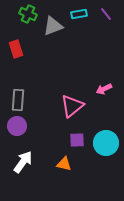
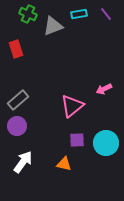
gray rectangle: rotated 45 degrees clockwise
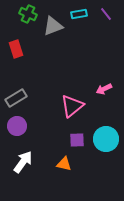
gray rectangle: moved 2 px left, 2 px up; rotated 10 degrees clockwise
cyan circle: moved 4 px up
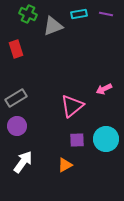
purple line: rotated 40 degrees counterclockwise
orange triangle: moved 1 px right, 1 px down; rotated 42 degrees counterclockwise
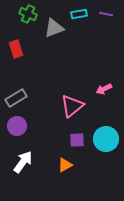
gray triangle: moved 1 px right, 2 px down
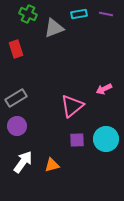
orange triangle: moved 13 px left; rotated 14 degrees clockwise
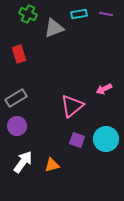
red rectangle: moved 3 px right, 5 px down
purple square: rotated 21 degrees clockwise
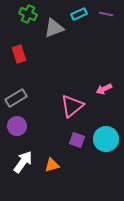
cyan rectangle: rotated 14 degrees counterclockwise
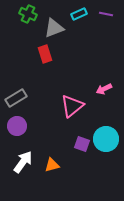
red rectangle: moved 26 px right
purple square: moved 5 px right, 4 px down
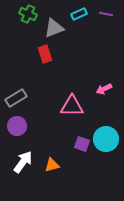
pink triangle: rotated 40 degrees clockwise
